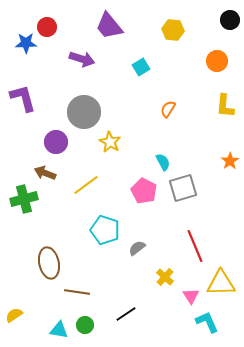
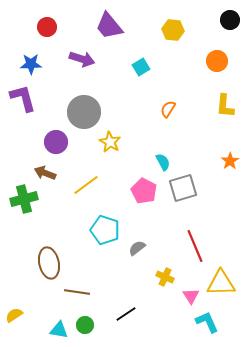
blue star: moved 5 px right, 21 px down
yellow cross: rotated 18 degrees counterclockwise
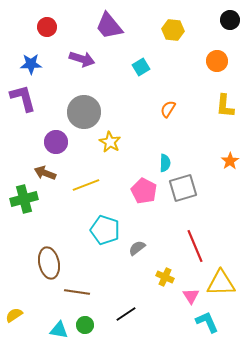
cyan semicircle: moved 2 px right, 1 px down; rotated 30 degrees clockwise
yellow line: rotated 16 degrees clockwise
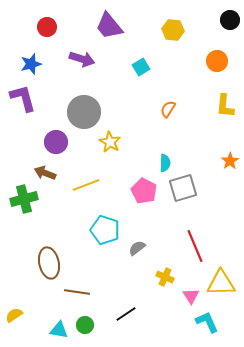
blue star: rotated 15 degrees counterclockwise
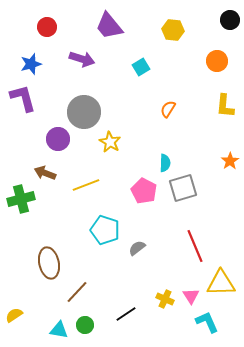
purple circle: moved 2 px right, 3 px up
green cross: moved 3 px left
yellow cross: moved 22 px down
brown line: rotated 55 degrees counterclockwise
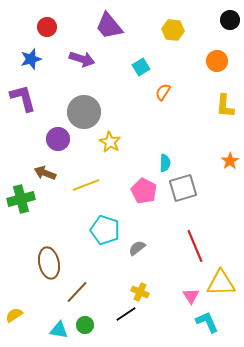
blue star: moved 5 px up
orange semicircle: moved 5 px left, 17 px up
yellow cross: moved 25 px left, 7 px up
